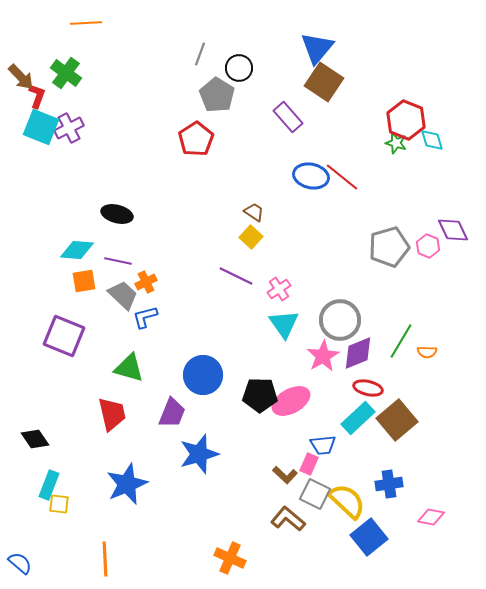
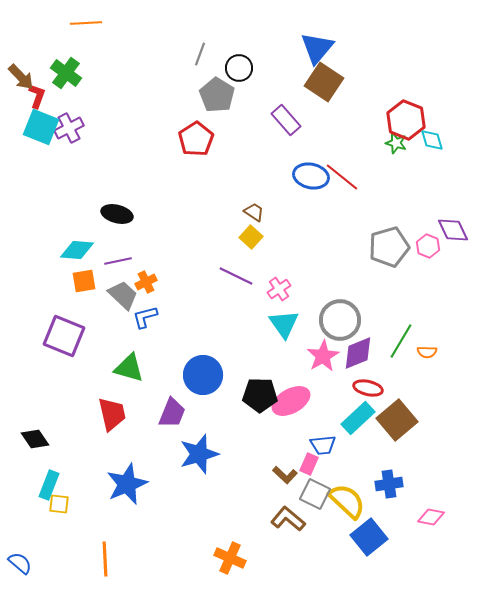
purple rectangle at (288, 117): moved 2 px left, 3 px down
purple line at (118, 261): rotated 24 degrees counterclockwise
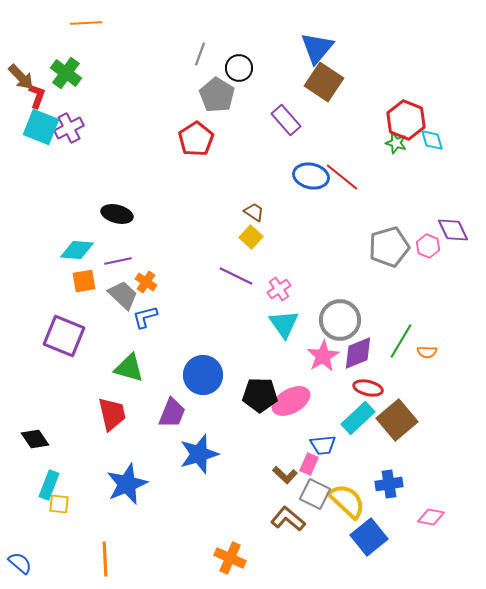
orange cross at (146, 282): rotated 30 degrees counterclockwise
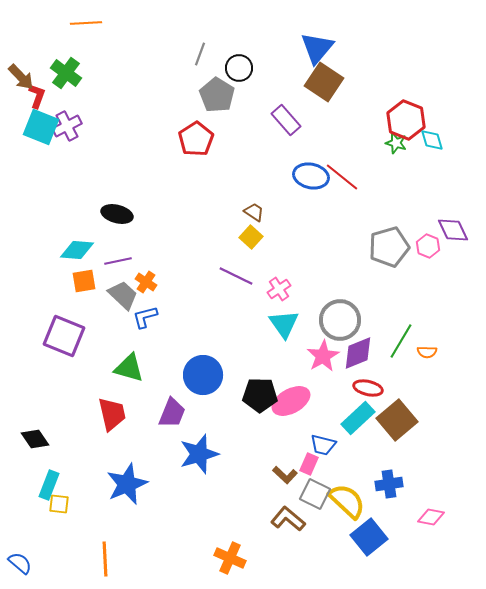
purple cross at (69, 128): moved 2 px left, 2 px up
blue trapezoid at (323, 445): rotated 20 degrees clockwise
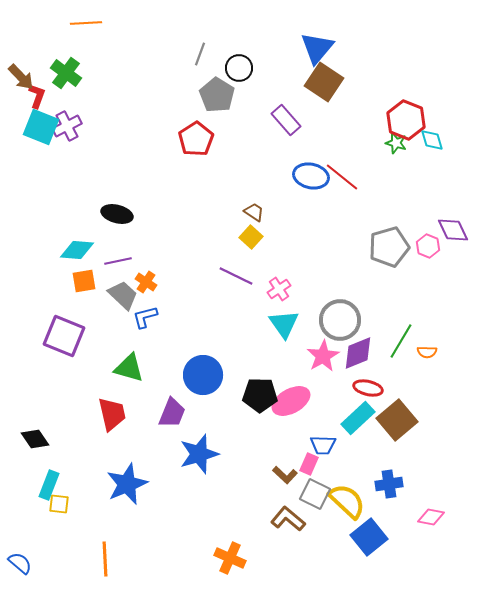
blue trapezoid at (323, 445): rotated 12 degrees counterclockwise
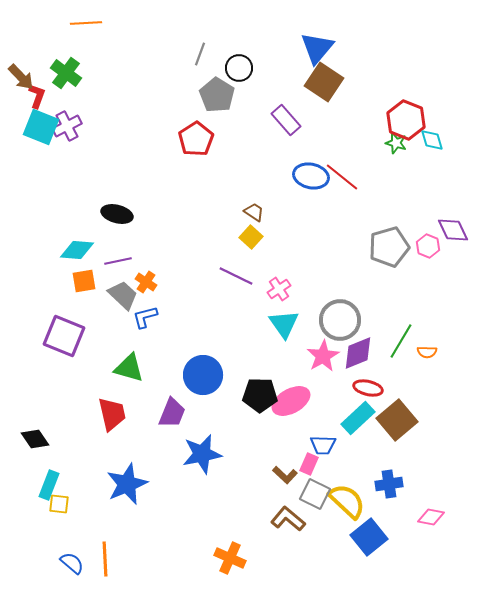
blue star at (199, 454): moved 3 px right; rotated 6 degrees clockwise
blue semicircle at (20, 563): moved 52 px right
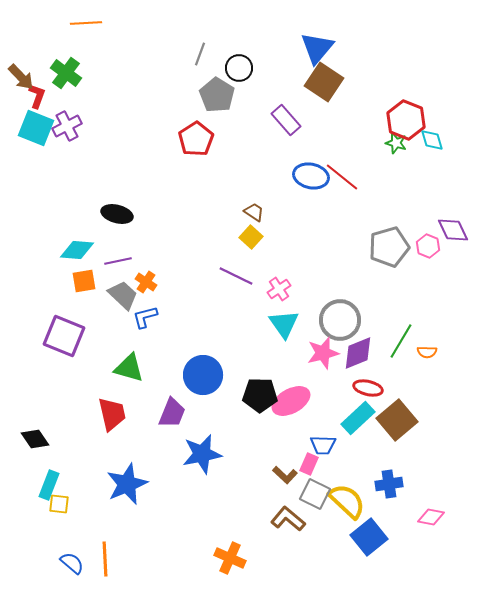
cyan square at (41, 127): moved 5 px left, 1 px down
pink star at (323, 356): moved 3 px up; rotated 16 degrees clockwise
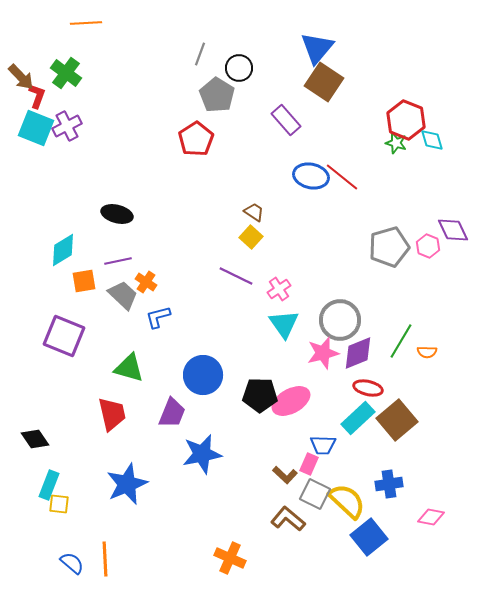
cyan diamond at (77, 250): moved 14 px left; rotated 36 degrees counterclockwise
blue L-shape at (145, 317): moved 13 px right
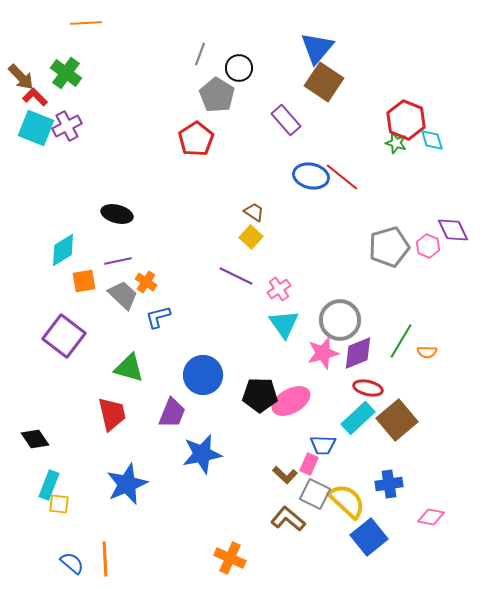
red L-shape at (37, 96): moved 2 px left, 1 px down; rotated 65 degrees counterclockwise
purple square at (64, 336): rotated 15 degrees clockwise
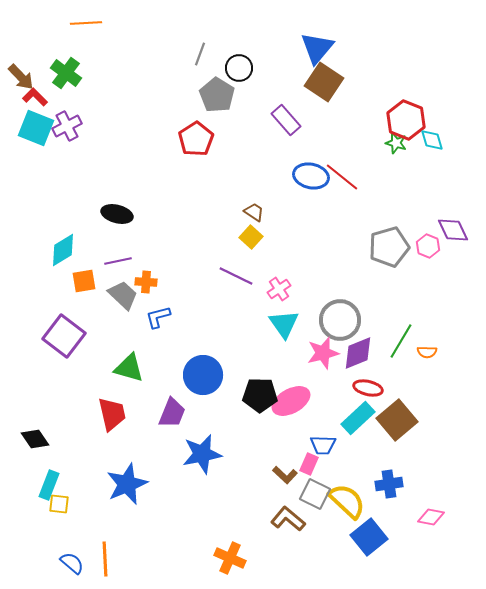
orange cross at (146, 282): rotated 30 degrees counterclockwise
